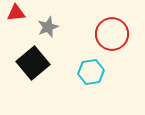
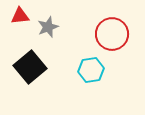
red triangle: moved 4 px right, 3 px down
black square: moved 3 px left, 4 px down
cyan hexagon: moved 2 px up
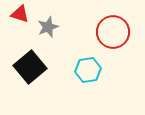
red triangle: moved 2 px up; rotated 24 degrees clockwise
red circle: moved 1 px right, 2 px up
cyan hexagon: moved 3 px left
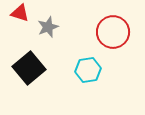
red triangle: moved 1 px up
black square: moved 1 px left, 1 px down
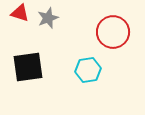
gray star: moved 9 px up
black square: moved 1 px left, 1 px up; rotated 32 degrees clockwise
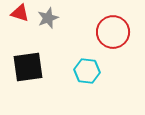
cyan hexagon: moved 1 px left, 1 px down; rotated 15 degrees clockwise
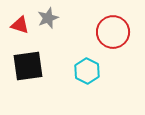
red triangle: moved 12 px down
black square: moved 1 px up
cyan hexagon: rotated 20 degrees clockwise
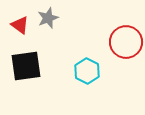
red triangle: rotated 18 degrees clockwise
red circle: moved 13 px right, 10 px down
black square: moved 2 px left
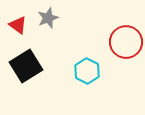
red triangle: moved 2 px left
black square: rotated 24 degrees counterclockwise
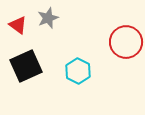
black square: rotated 8 degrees clockwise
cyan hexagon: moved 9 px left
